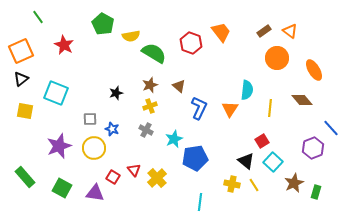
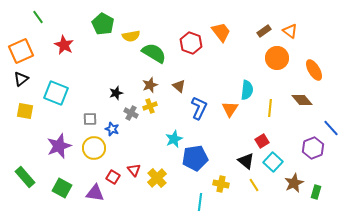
gray cross at (146, 130): moved 15 px left, 17 px up
yellow cross at (232, 184): moved 11 px left
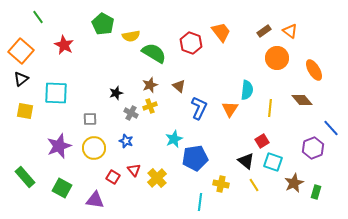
orange square at (21, 51): rotated 25 degrees counterclockwise
cyan square at (56, 93): rotated 20 degrees counterclockwise
blue star at (112, 129): moved 14 px right, 12 px down
cyan square at (273, 162): rotated 24 degrees counterclockwise
purple triangle at (95, 193): moved 7 px down
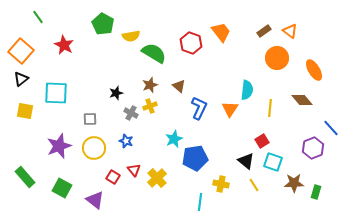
brown star at (294, 183): rotated 24 degrees clockwise
purple triangle at (95, 200): rotated 30 degrees clockwise
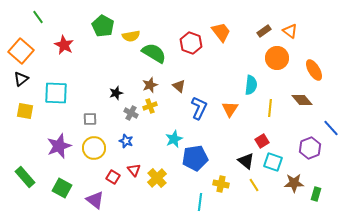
green pentagon at (103, 24): moved 2 px down
cyan semicircle at (247, 90): moved 4 px right, 5 px up
purple hexagon at (313, 148): moved 3 px left
green rectangle at (316, 192): moved 2 px down
